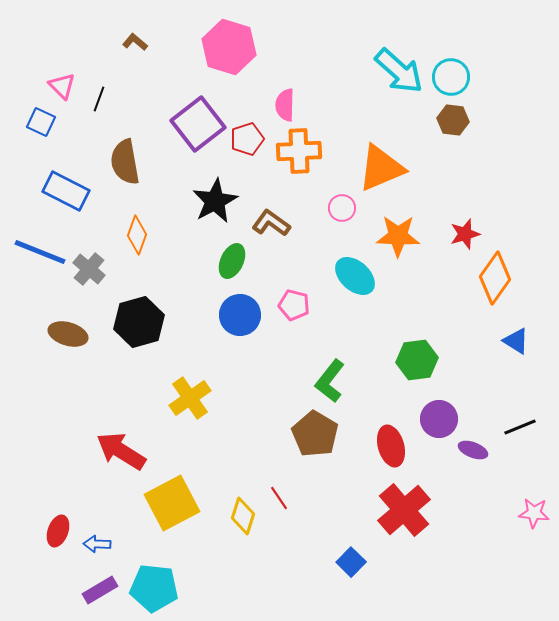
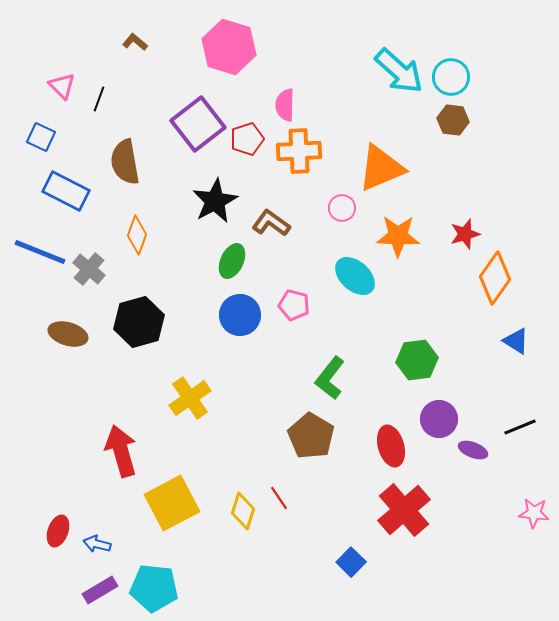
blue square at (41, 122): moved 15 px down
green L-shape at (330, 381): moved 3 px up
brown pentagon at (315, 434): moved 4 px left, 2 px down
red arrow at (121, 451): rotated 42 degrees clockwise
yellow diamond at (243, 516): moved 5 px up
blue arrow at (97, 544): rotated 12 degrees clockwise
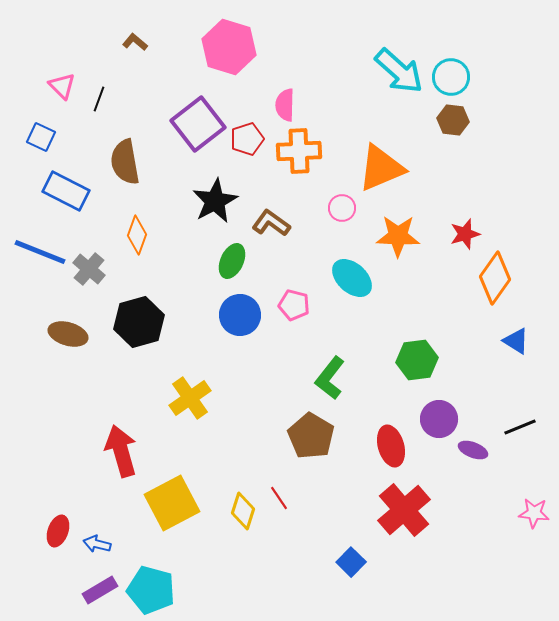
cyan ellipse at (355, 276): moved 3 px left, 2 px down
cyan pentagon at (154, 588): moved 3 px left, 2 px down; rotated 9 degrees clockwise
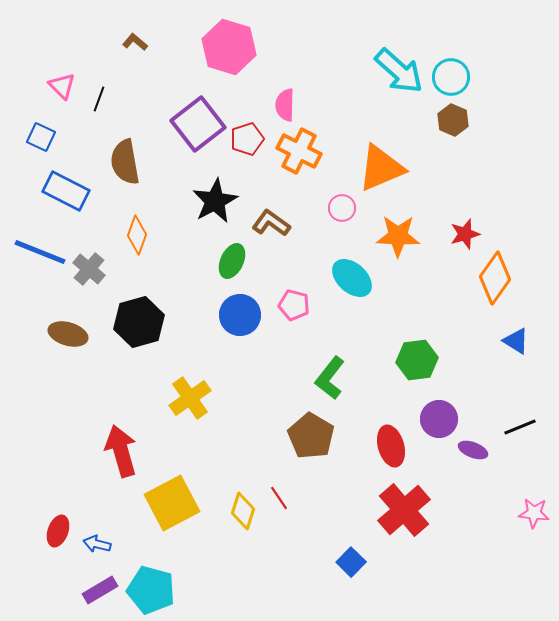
brown hexagon at (453, 120): rotated 16 degrees clockwise
orange cross at (299, 151): rotated 30 degrees clockwise
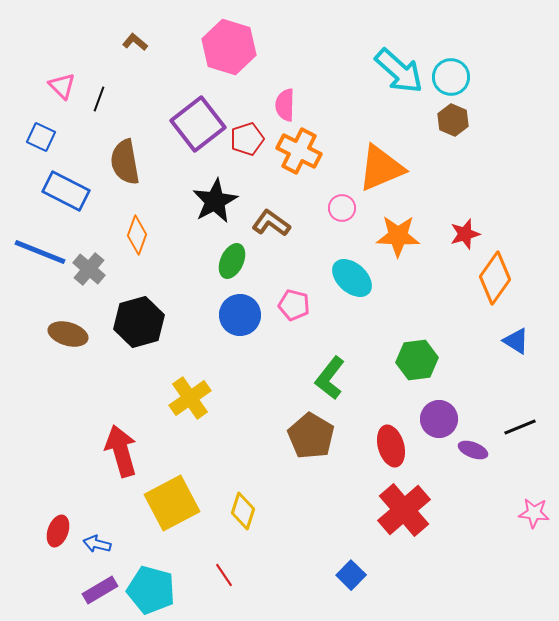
red line at (279, 498): moved 55 px left, 77 px down
blue square at (351, 562): moved 13 px down
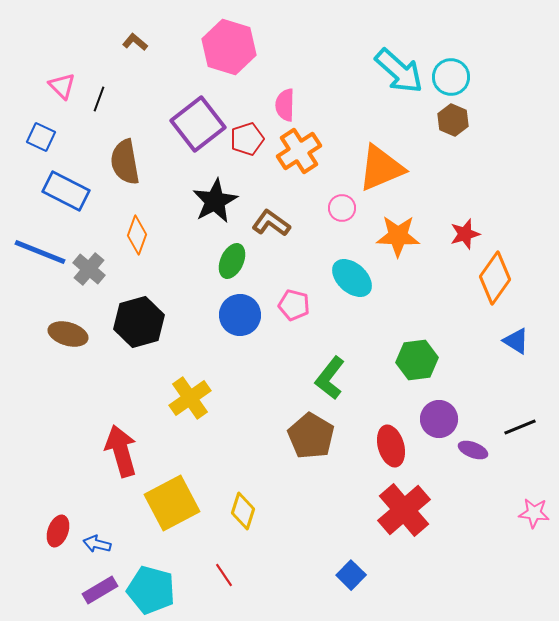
orange cross at (299, 151): rotated 30 degrees clockwise
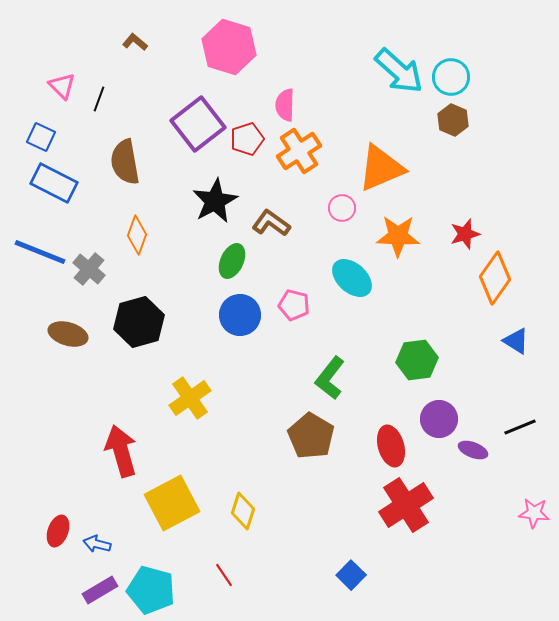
blue rectangle at (66, 191): moved 12 px left, 8 px up
red cross at (404, 510): moved 2 px right, 5 px up; rotated 8 degrees clockwise
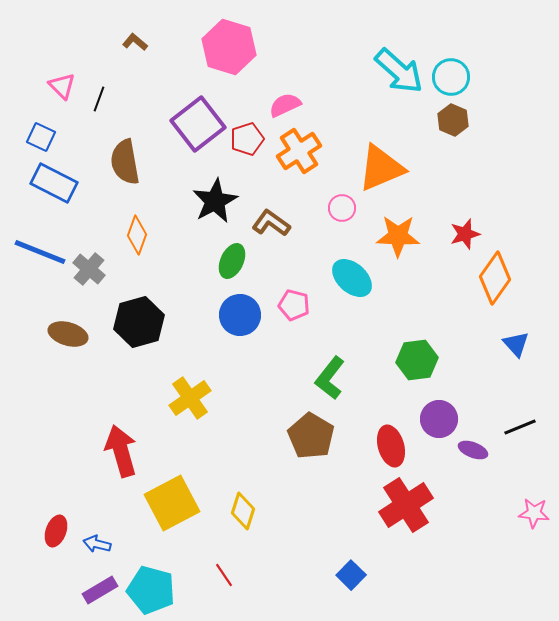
pink semicircle at (285, 105): rotated 64 degrees clockwise
blue triangle at (516, 341): moved 3 px down; rotated 16 degrees clockwise
red ellipse at (58, 531): moved 2 px left
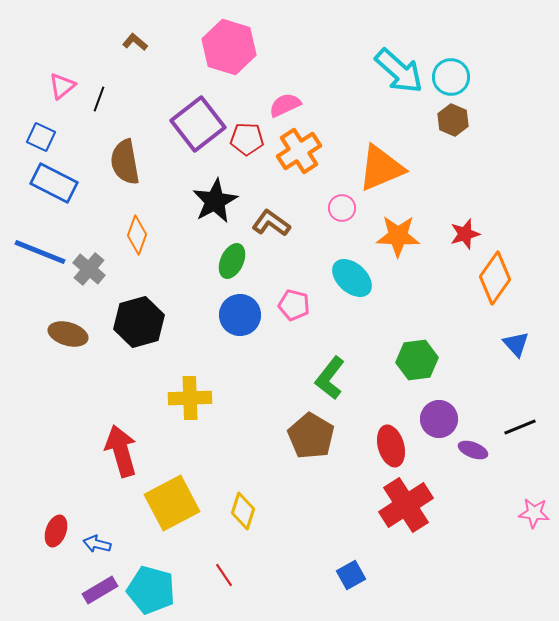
pink triangle at (62, 86): rotated 36 degrees clockwise
red pentagon at (247, 139): rotated 20 degrees clockwise
yellow cross at (190, 398): rotated 33 degrees clockwise
blue square at (351, 575): rotated 16 degrees clockwise
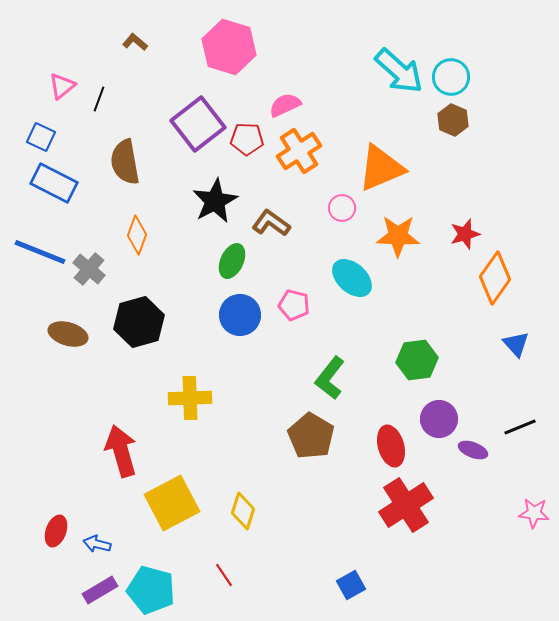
blue square at (351, 575): moved 10 px down
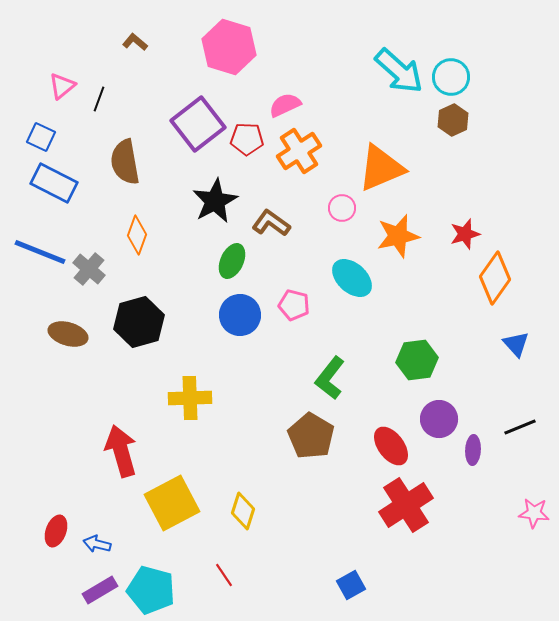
brown hexagon at (453, 120): rotated 12 degrees clockwise
orange star at (398, 236): rotated 15 degrees counterclockwise
red ellipse at (391, 446): rotated 21 degrees counterclockwise
purple ellipse at (473, 450): rotated 72 degrees clockwise
